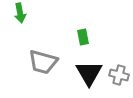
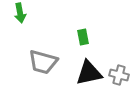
black triangle: rotated 48 degrees clockwise
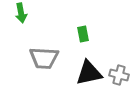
green arrow: moved 1 px right
green rectangle: moved 3 px up
gray trapezoid: moved 1 px right, 4 px up; rotated 12 degrees counterclockwise
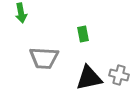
black triangle: moved 5 px down
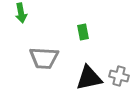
green rectangle: moved 2 px up
gray cross: moved 1 px down
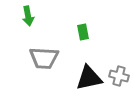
green arrow: moved 7 px right, 3 px down
